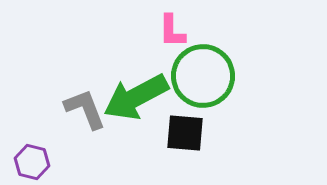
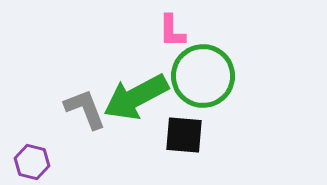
black square: moved 1 px left, 2 px down
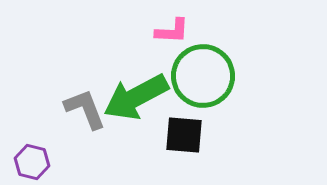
pink L-shape: rotated 87 degrees counterclockwise
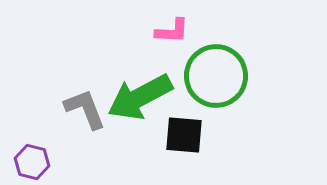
green circle: moved 13 px right
green arrow: moved 4 px right
